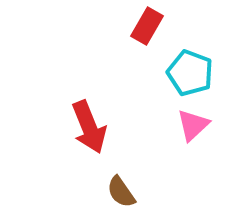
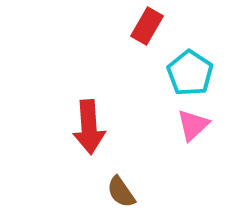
cyan pentagon: rotated 12 degrees clockwise
red arrow: rotated 18 degrees clockwise
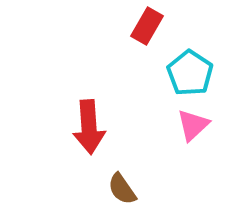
brown semicircle: moved 1 px right, 3 px up
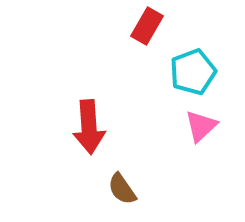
cyan pentagon: moved 3 px right, 1 px up; rotated 18 degrees clockwise
pink triangle: moved 8 px right, 1 px down
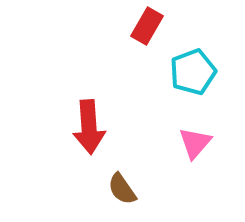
pink triangle: moved 6 px left, 17 px down; rotated 6 degrees counterclockwise
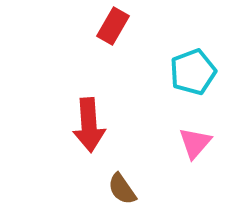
red rectangle: moved 34 px left
red arrow: moved 2 px up
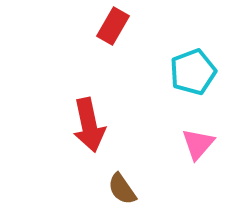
red arrow: rotated 8 degrees counterclockwise
pink triangle: moved 3 px right, 1 px down
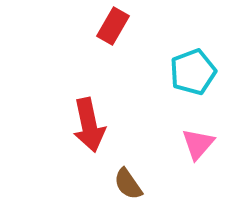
brown semicircle: moved 6 px right, 5 px up
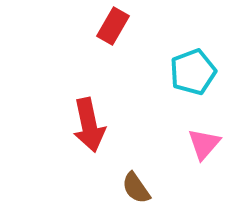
pink triangle: moved 6 px right
brown semicircle: moved 8 px right, 4 px down
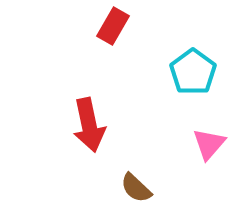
cyan pentagon: rotated 15 degrees counterclockwise
pink triangle: moved 5 px right
brown semicircle: rotated 12 degrees counterclockwise
